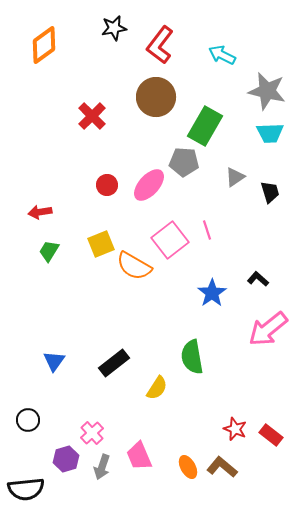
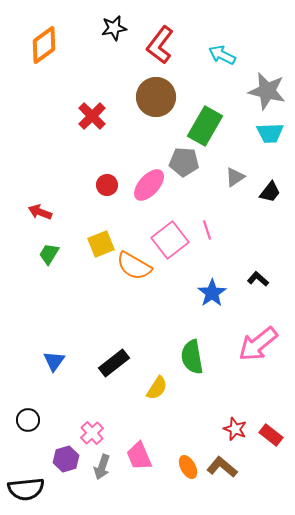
black trapezoid: rotated 55 degrees clockwise
red arrow: rotated 30 degrees clockwise
green trapezoid: moved 3 px down
pink arrow: moved 10 px left, 15 px down
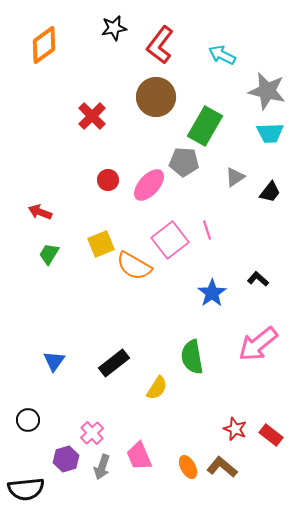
red circle: moved 1 px right, 5 px up
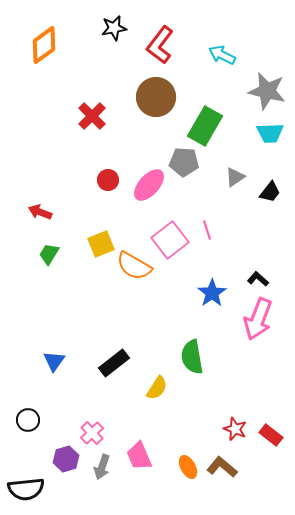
pink arrow: moved 25 px up; rotated 30 degrees counterclockwise
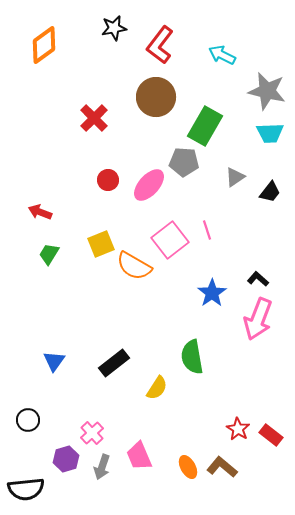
red cross: moved 2 px right, 2 px down
red star: moved 3 px right; rotated 10 degrees clockwise
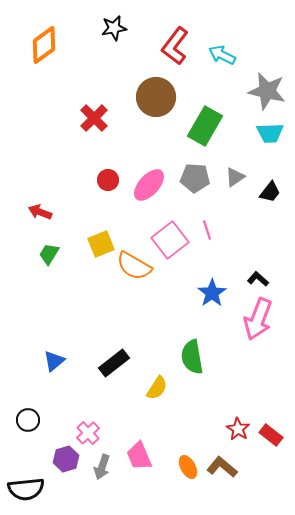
red L-shape: moved 15 px right, 1 px down
gray pentagon: moved 11 px right, 16 px down
blue triangle: rotated 15 degrees clockwise
pink cross: moved 4 px left
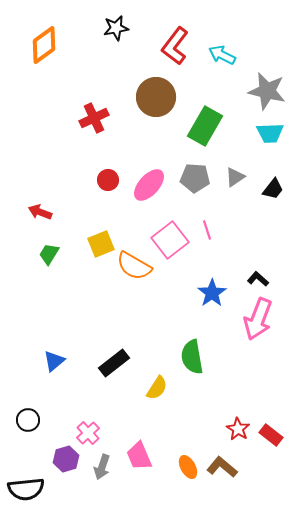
black star: moved 2 px right
red cross: rotated 20 degrees clockwise
black trapezoid: moved 3 px right, 3 px up
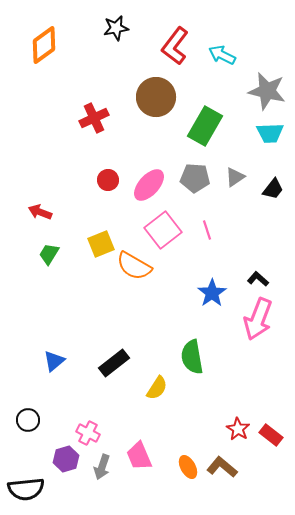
pink square: moved 7 px left, 10 px up
pink cross: rotated 20 degrees counterclockwise
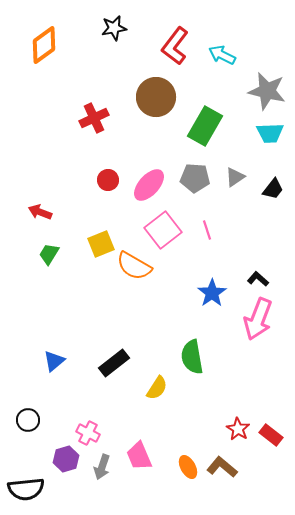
black star: moved 2 px left
